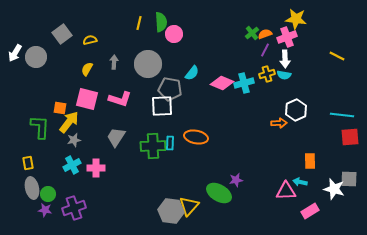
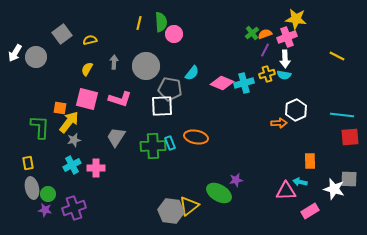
gray circle at (148, 64): moved 2 px left, 2 px down
cyan rectangle at (170, 143): rotated 24 degrees counterclockwise
yellow triangle at (189, 206): rotated 10 degrees clockwise
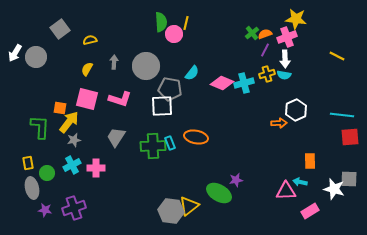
yellow line at (139, 23): moved 47 px right
gray square at (62, 34): moved 2 px left, 5 px up
green circle at (48, 194): moved 1 px left, 21 px up
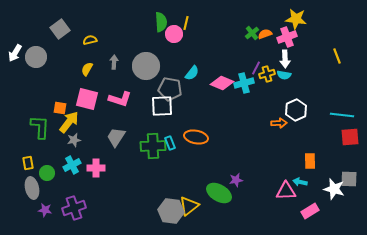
purple line at (265, 50): moved 9 px left, 18 px down
yellow line at (337, 56): rotated 42 degrees clockwise
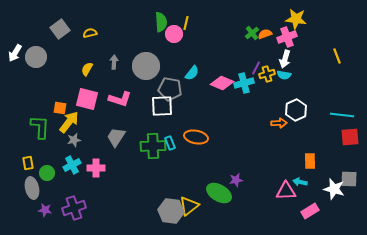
yellow semicircle at (90, 40): moved 7 px up
white arrow at (285, 59): rotated 18 degrees clockwise
